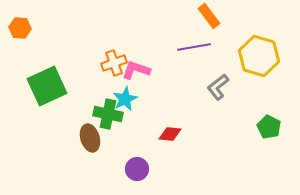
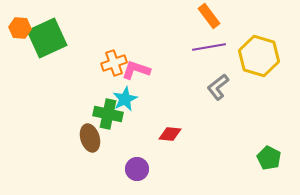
purple line: moved 15 px right
green square: moved 48 px up
green pentagon: moved 31 px down
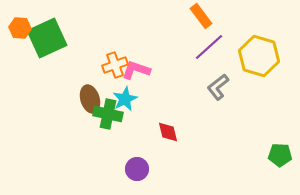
orange rectangle: moved 8 px left
purple line: rotated 32 degrees counterclockwise
orange cross: moved 1 px right, 2 px down
red diamond: moved 2 px left, 2 px up; rotated 70 degrees clockwise
brown ellipse: moved 39 px up
green pentagon: moved 11 px right, 3 px up; rotated 25 degrees counterclockwise
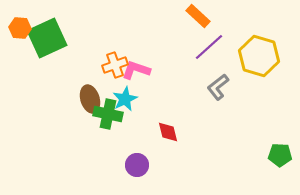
orange rectangle: moved 3 px left; rotated 10 degrees counterclockwise
purple circle: moved 4 px up
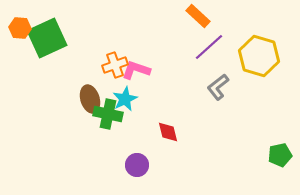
green pentagon: rotated 15 degrees counterclockwise
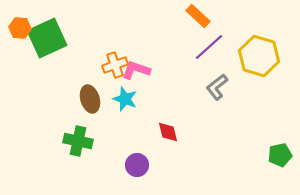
gray L-shape: moved 1 px left
cyan star: rotated 25 degrees counterclockwise
green cross: moved 30 px left, 27 px down
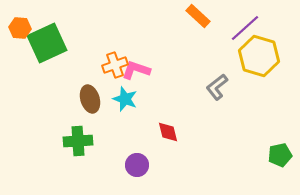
green square: moved 5 px down
purple line: moved 36 px right, 19 px up
green cross: rotated 16 degrees counterclockwise
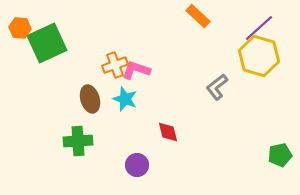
purple line: moved 14 px right
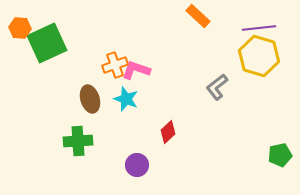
purple line: rotated 36 degrees clockwise
cyan star: moved 1 px right
red diamond: rotated 60 degrees clockwise
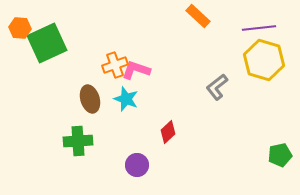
yellow hexagon: moved 5 px right, 4 px down
